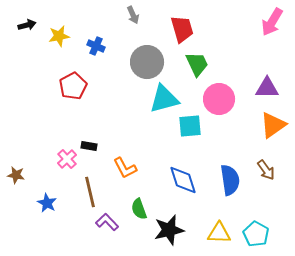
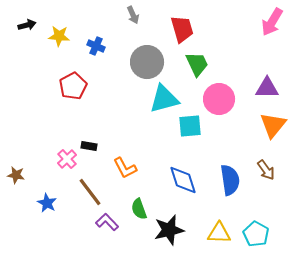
yellow star: rotated 15 degrees clockwise
orange triangle: rotated 16 degrees counterclockwise
brown line: rotated 24 degrees counterclockwise
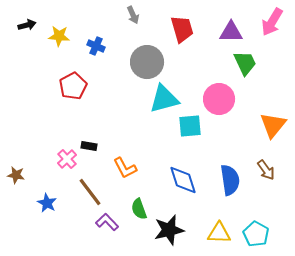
green trapezoid: moved 48 px right, 1 px up
purple triangle: moved 36 px left, 56 px up
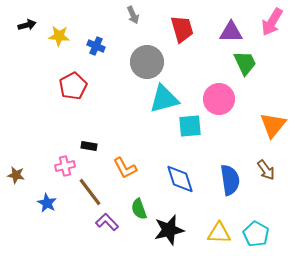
pink cross: moved 2 px left, 7 px down; rotated 30 degrees clockwise
blue diamond: moved 3 px left, 1 px up
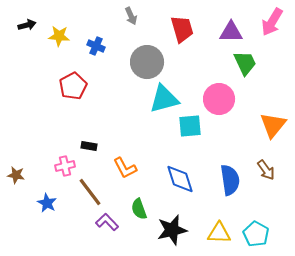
gray arrow: moved 2 px left, 1 px down
black star: moved 3 px right
